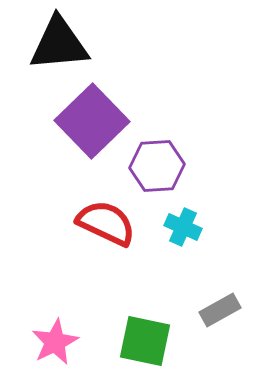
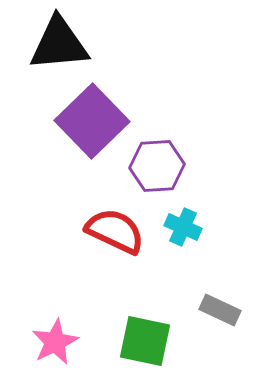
red semicircle: moved 9 px right, 8 px down
gray rectangle: rotated 54 degrees clockwise
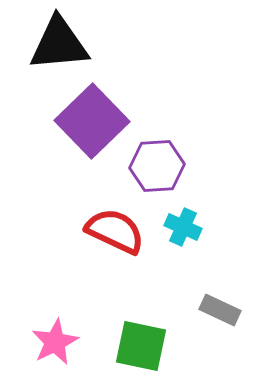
green square: moved 4 px left, 5 px down
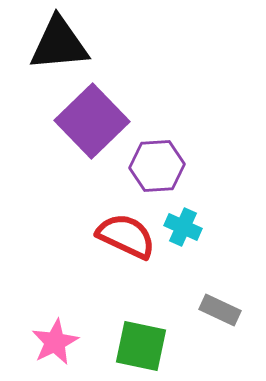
red semicircle: moved 11 px right, 5 px down
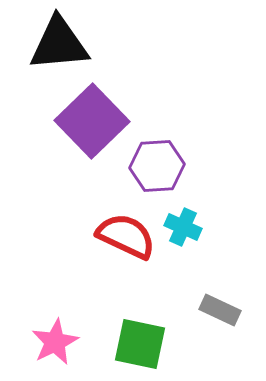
green square: moved 1 px left, 2 px up
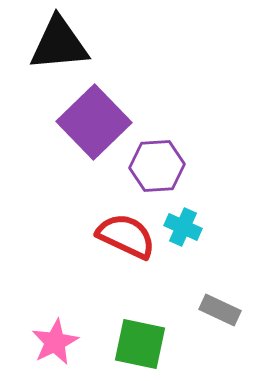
purple square: moved 2 px right, 1 px down
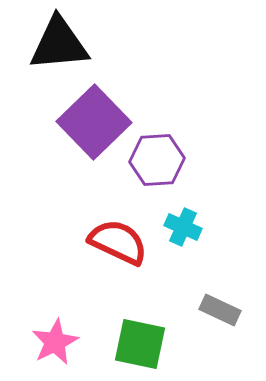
purple hexagon: moved 6 px up
red semicircle: moved 8 px left, 6 px down
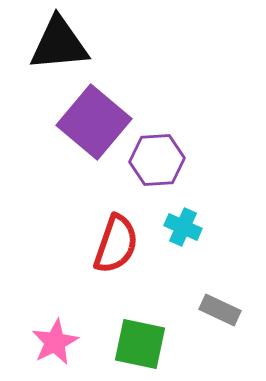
purple square: rotated 6 degrees counterclockwise
red semicircle: moved 2 px left, 2 px down; rotated 84 degrees clockwise
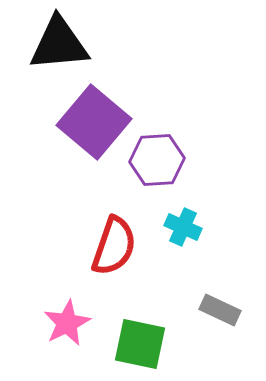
red semicircle: moved 2 px left, 2 px down
pink star: moved 12 px right, 19 px up
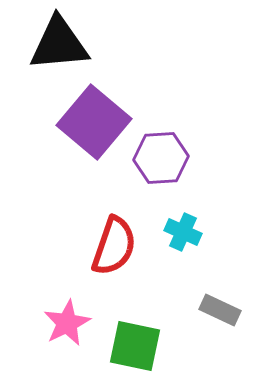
purple hexagon: moved 4 px right, 2 px up
cyan cross: moved 5 px down
green square: moved 5 px left, 2 px down
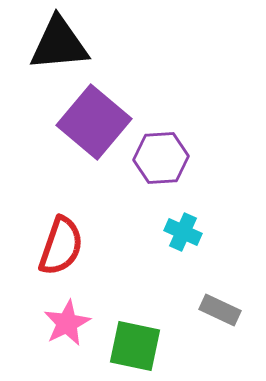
red semicircle: moved 53 px left
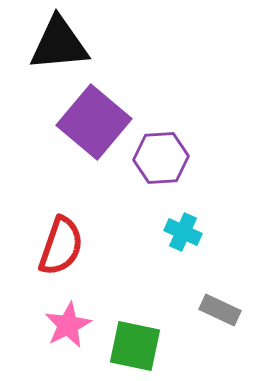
pink star: moved 1 px right, 2 px down
